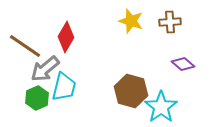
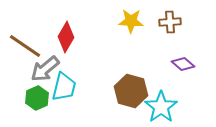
yellow star: rotated 15 degrees counterclockwise
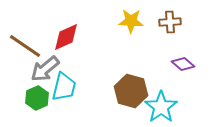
red diamond: rotated 36 degrees clockwise
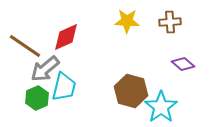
yellow star: moved 4 px left
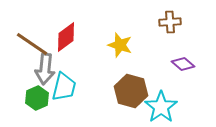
yellow star: moved 7 px left, 24 px down; rotated 15 degrees clockwise
red diamond: rotated 12 degrees counterclockwise
brown line: moved 7 px right, 2 px up
gray arrow: rotated 44 degrees counterclockwise
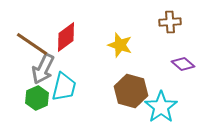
gray arrow: moved 2 px left; rotated 20 degrees clockwise
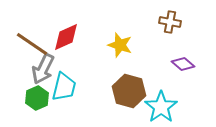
brown cross: rotated 15 degrees clockwise
red diamond: rotated 12 degrees clockwise
brown hexagon: moved 2 px left
